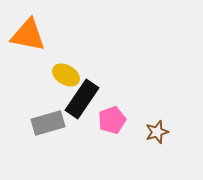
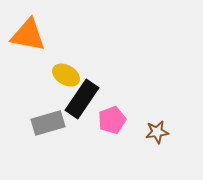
brown star: rotated 10 degrees clockwise
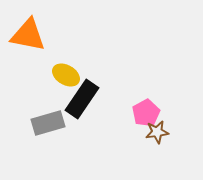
pink pentagon: moved 34 px right, 7 px up; rotated 8 degrees counterclockwise
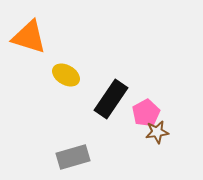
orange triangle: moved 1 px right, 2 px down; rotated 6 degrees clockwise
black rectangle: moved 29 px right
gray rectangle: moved 25 px right, 34 px down
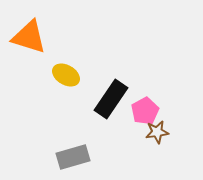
pink pentagon: moved 1 px left, 2 px up
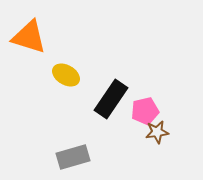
pink pentagon: rotated 16 degrees clockwise
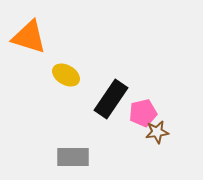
pink pentagon: moved 2 px left, 2 px down
gray rectangle: rotated 16 degrees clockwise
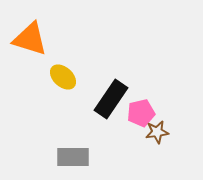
orange triangle: moved 1 px right, 2 px down
yellow ellipse: moved 3 px left, 2 px down; rotated 12 degrees clockwise
pink pentagon: moved 2 px left
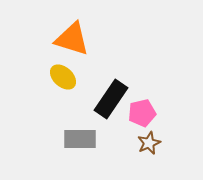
orange triangle: moved 42 px right
pink pentagon: moved 1 px right
brown star: moved 8 px left, 11 px down; rotated 15 degrees counterclockwise
gray rectangle: moved 7 px right, 18 px up
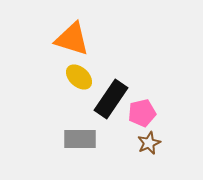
yellow ellipse: moved 16 px right
